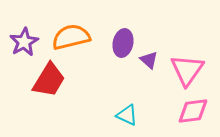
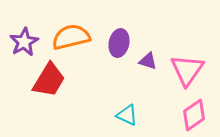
purple ellipse: moved 4 px left
purple triangle: moved 1 px left, 1 px down; rotated 24 degrees counterclockwise
pink diamond: moved 1 px right, 4 px down; rotated 28 degrees counterclockwise
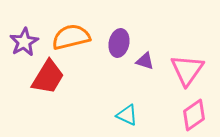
purple triangle: moved 3 px left
red trapezoid: moved 1 px left, 3 px up
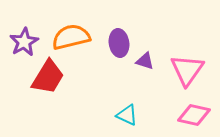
purple ellipse: rotated 20 degrees counterclockwise
pink diamond: rotated 48 degrees clockwise
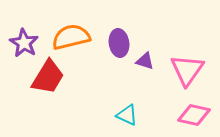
purple star: moved 1 px down; rotated 12 degrees counterclockwise
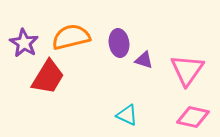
purple triangle: moved 1 px left, 1 px up
pink diamond: moved 1 px left, 2 px down
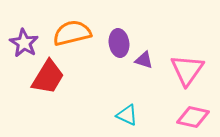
orange semicircle: moved 1 px right, 4 px up
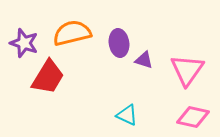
purple star: rotated 12 degrees counterclockwise
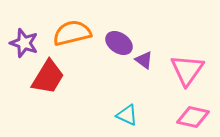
purple ellipse: rotated 48 degrees counterclockwise
purple triangle: rotated 18 degrees clockwise
